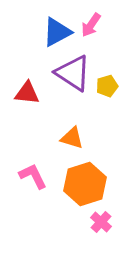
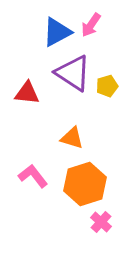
pink L-shape: rotated 12 degrees counterclockwise
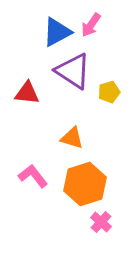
purple triangle: moved 2 px up
yellow pentagon: moved 2 px right, 6 px down
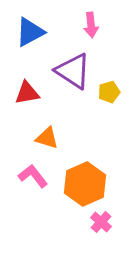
pink arrow: rotated 40 degrees counterclockwise
blue triangle: moved 27 px left
red triangle: rotated 16 degrees counterclockwise
orange triangle: moved 25 px left
orange hexagon: rotated 6 degrees counterclockwise
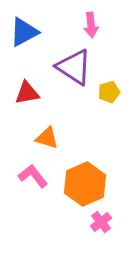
blue triangle: moved 6 px left
purple triangle: moved 1 px right, 4 px up
pink cross: rotated 10 degrees clockwise
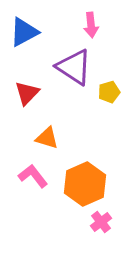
red triangle: rotated 36 degrees counterclockwise
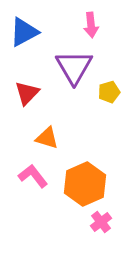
purple triangle: rotated 27 degrees clockwise
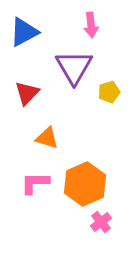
pink L-shape: moved 2 px right, 7 px down; rotated 52 degrees counterclockwise
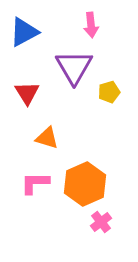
red triangle: rotated 16 degrees counterclockwise
